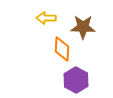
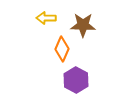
brown star: moved 2 px up
orange diamond: rotated 20 degrees clockwise
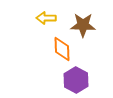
orange diamond: rotated 25 degrees counterclockwise
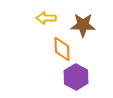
purple hexagon: moved 3 px up
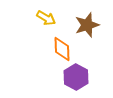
yellow arrow: rotated 150 degrees counterclockwise
brown star: moved 4 px right; rotated 20 degrees counterclockwise
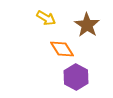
brown star: rotated 20 degrees counterclockwise
orange diamond: rotated 30 degrees counterclockwise
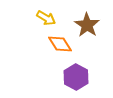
orange diamond: moved 2 px left, 5 px up
